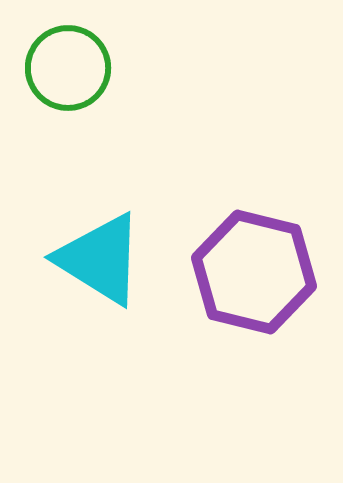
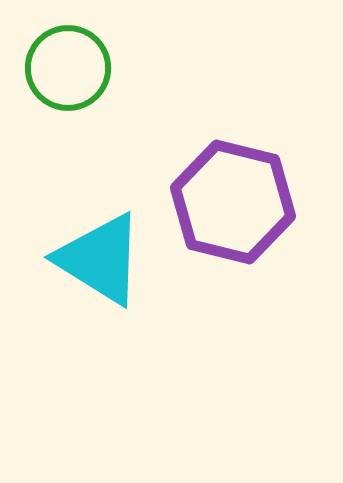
purple hexagon: moved 21 px left, 70 px up
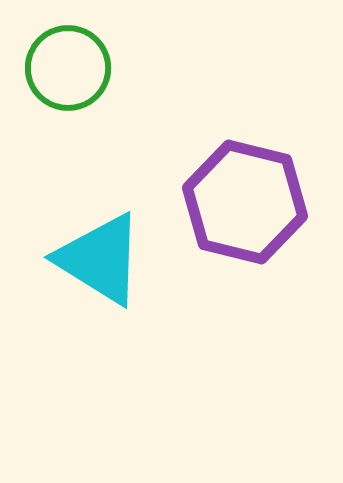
purple hexagon: moved 12 px right
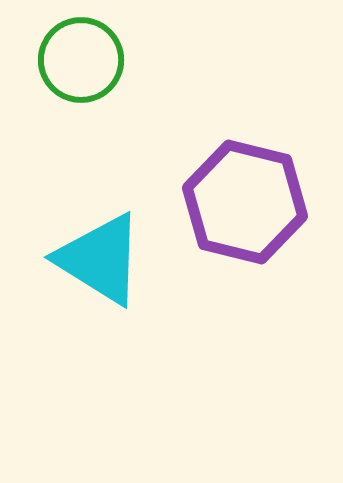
green circle: moved 13 px right, 8 px up
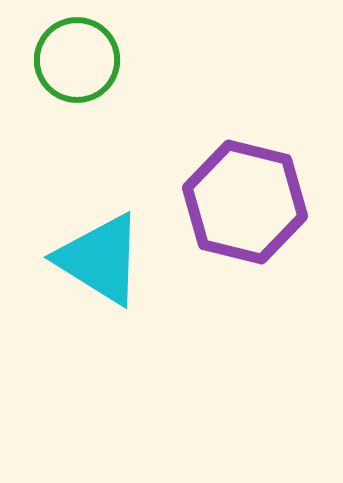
green circle: moved 4 px left
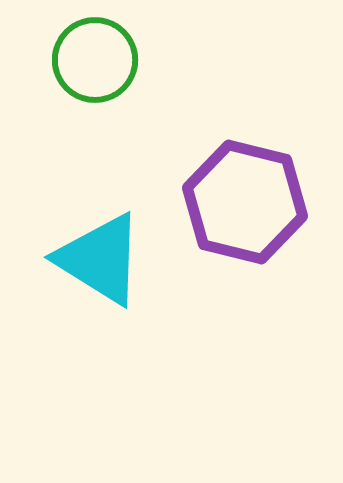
green circle: moved 18 px right
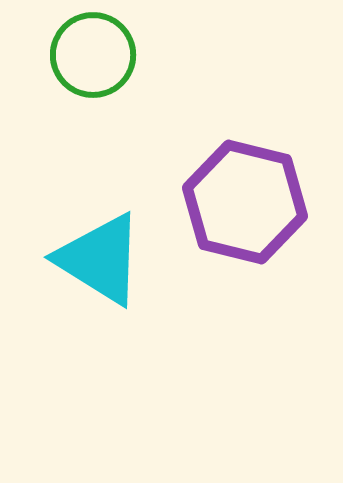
green circle: moved 2 px left, 5 px up
